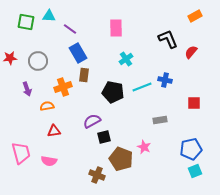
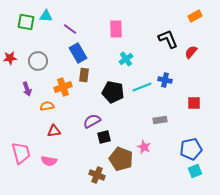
cyan triangle: moved 3 px left
pink rectangle: moved 1 px down
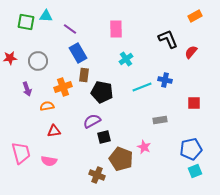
black pentagon: moved 11 px left
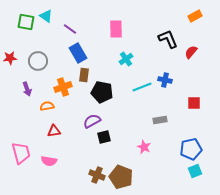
cyan triangle: rotated 32 degrees clockwise
brown pentagon: moved 18 px down
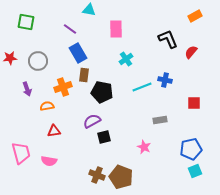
cyan triangle: moved 43 px right, 6 px up; rotated 24 degrees counterclockwise
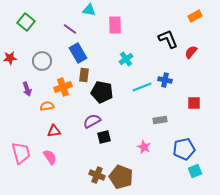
green square: rotated 30 degrees clockwise
pink rectangle: moved 1 px left, 4 px up
gray circle: moved 4 px right
blue pentagon: moved 7 px left
pink semicircle: moved 1 px right, 4 px up; rotated 133 degrees counterclockwise
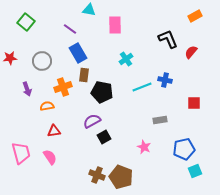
black square: rotated 16 degrees counterclockwise
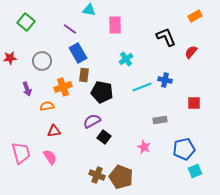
black L-shape: moved 2 px left, 2 px up
black square: rotated 24 degrees counterclockwise
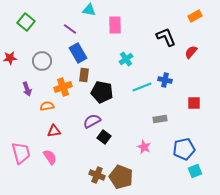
gray rectangle: moved 1 px up
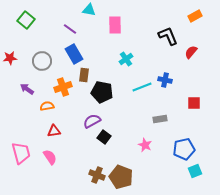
green square: moved 2 px up
black L-shape: moved 2 px right, 1 px up
blue rectangle: moved 4 px left, 1 px down
purple arrow: rotated 144 degrees clockwise
pink star: moved 1 px right, 2 px up
